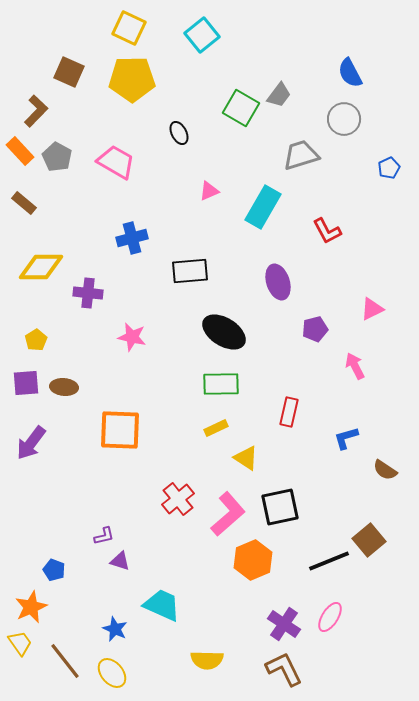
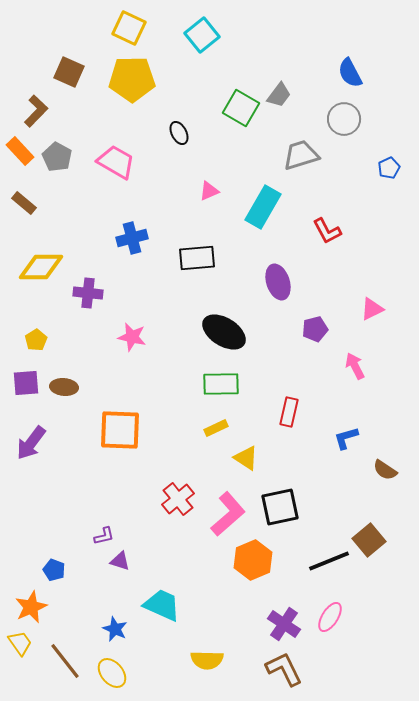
black rectangle at (190, 271): moved 7 px right, 13 px up
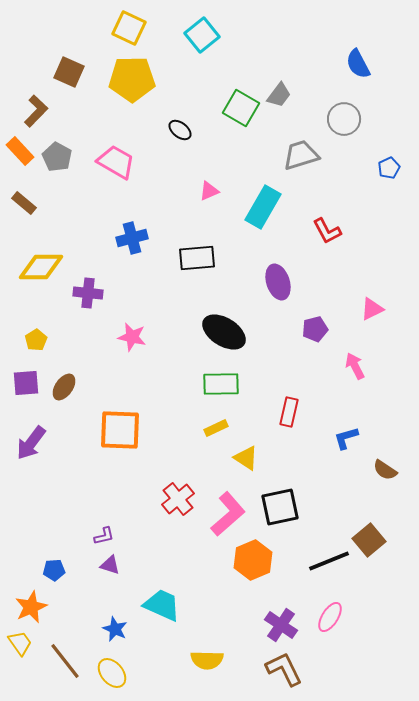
blue semicircle at (350, 73): moved 8 px right, 9 px up
black ellipse at (179, 133): moved 1 px right, 3 px up; rotated 25 degrees counterclockwise
brown ellipse at (64, 387): rotated 60 degrees counterclockwise
purple triangle at (120, 561): moved 10 px left, 4 px down
blue pentagon at (54, 570): rotated 25 degrees counterclockwise
purple cross at (284, 624): moved 3 px left, 1 px down
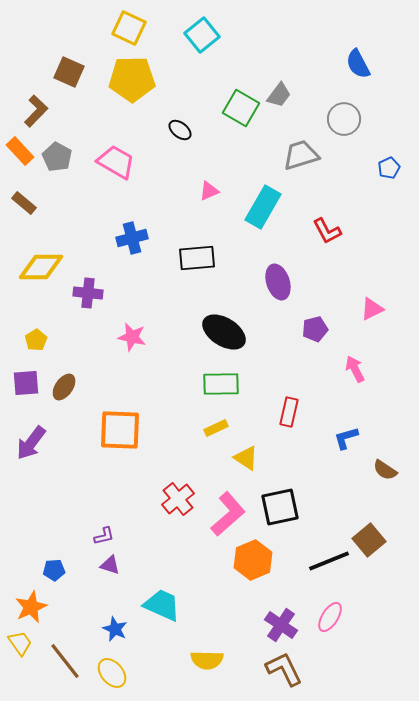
pink arrow at (355, 366): moved 3 px down
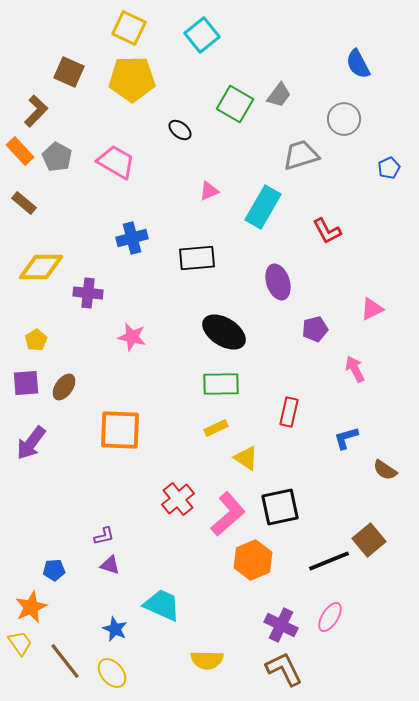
green square at (241, 108): moved 6 px left, 4 px up
purple cross at (281, 625): rotated 8 degrees counterclockwise
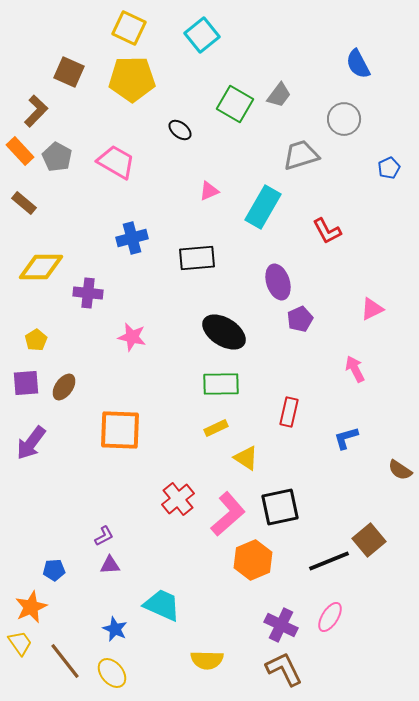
purple pentagon at (315, 329): moved 15 px left, 10 px up; rotated 10 degrees counterclockwise
brown semicircle at (385, 470): moved 15 px right
purple L-shape at (104, 536): rotated 15 degrees counterclockwise
purple triangle at (110, 565): rotated 20 degrees counterclockwise
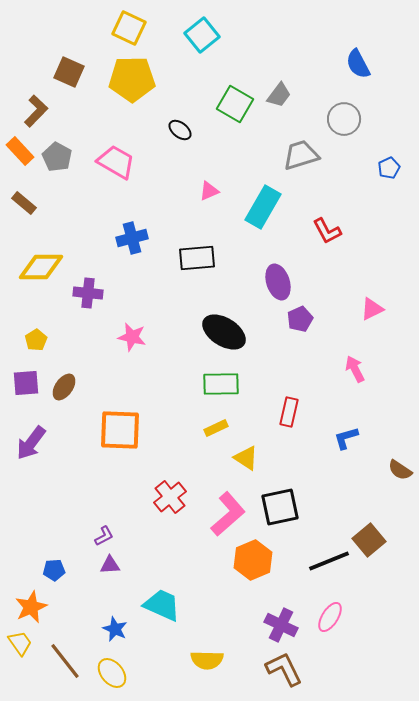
red cross at (178, 499): moved 8 px left, 2 px up
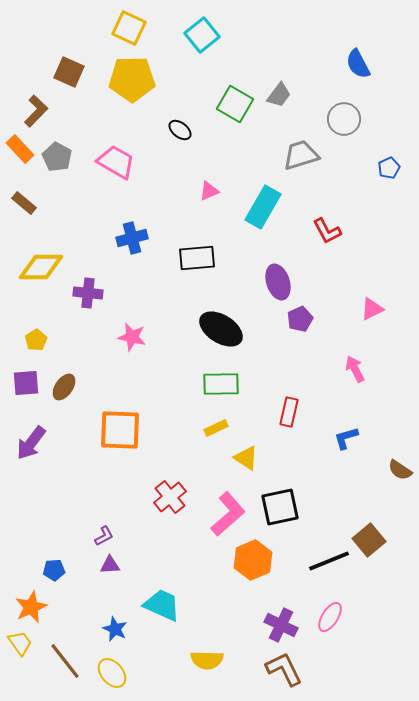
orange rectangle at (20, 151): moved 2 px up
black ellipse at (224, 332): moved 3 px left, 3 px up
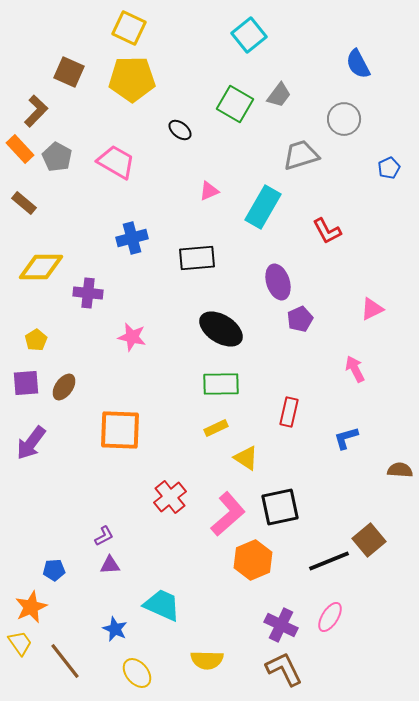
cyan square at (202, 35): moved 47 px right
brown semicircle at (400, 470): rotated 150 degrees clockwise
yellow ellipse at (112, 673): moved 25 px right
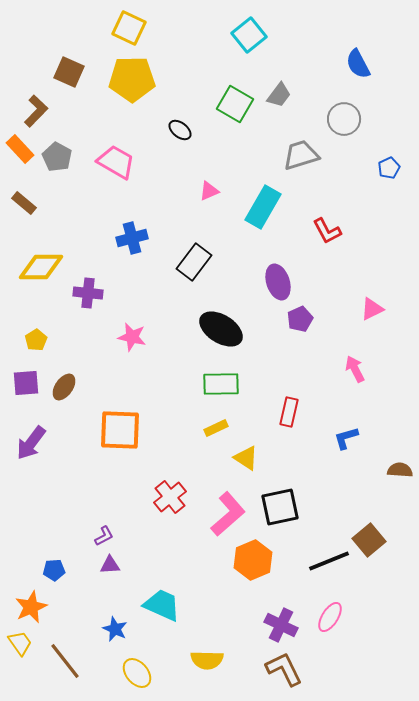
black rectangle at (197, 258): moved 3 px left, 4 px down; rotated 48 degrees counterclockwise
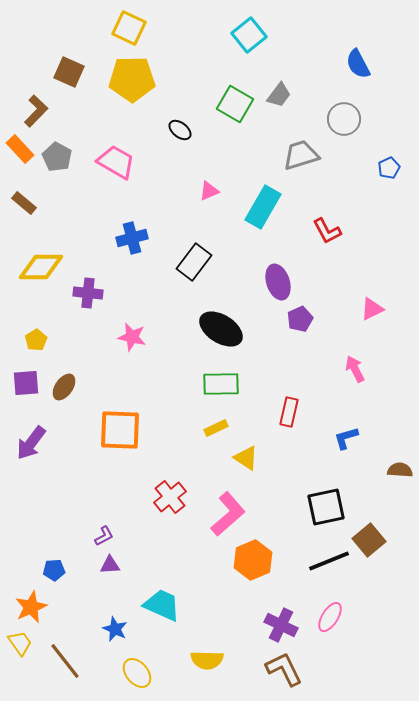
black square at (280, 507): moved 46 px right
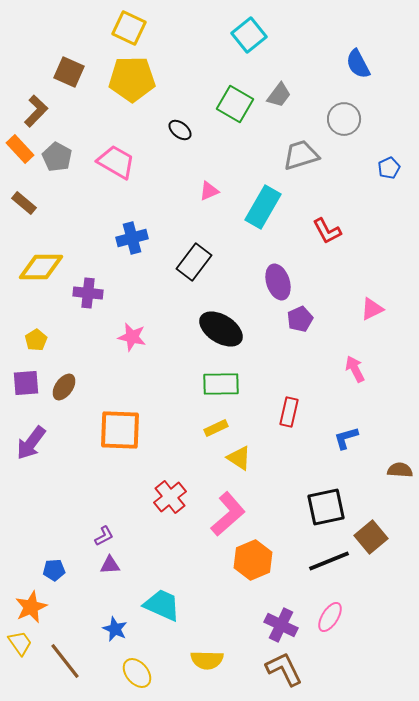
yellow triangle at (246, 458): moved 7 px left
brown square at (369, 540): moved 2 px right, 3 px up
